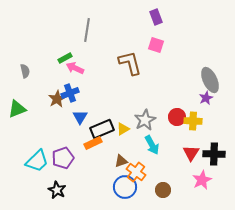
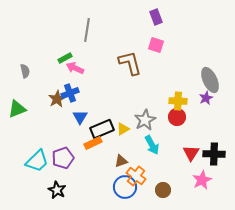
yellow cross: moved 15 px left, 20 px up
orange cross: moved 4 px down
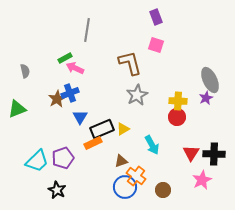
gray star: moved 8 px left, 25 px up
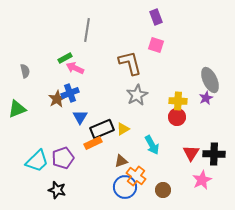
black star: rotated 12 degrees counterclockwise
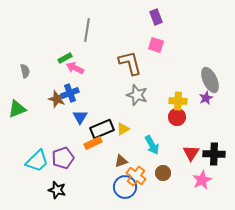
gray star: rotated 25 degrees counterclockwise
brown star: rotated 24 degrees counterclockwise
brown circle: moved 17 px up
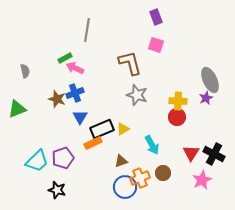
blue cross: moved 5 px right
black cross: rotated 25 degrees clockwise
orange cross: moved 4 px right, 2 px down; rotated 30 degrees clockwise
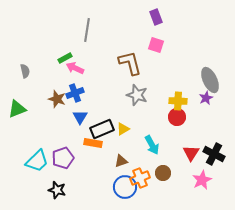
orange rectangle: rotated 36 degrees clockwise
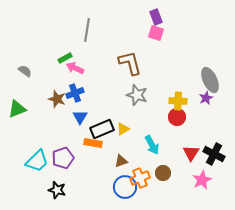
pink square: moved 12 px up
gray semicircle: rotated 40 degrees counterclockwise
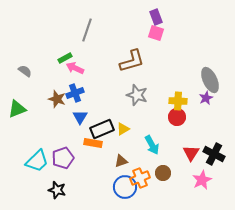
gray line: rotated 10 degrees clockwise
brown L-shape: moved 2 px right, 2 px up; rotated 88 degrees clockwise
